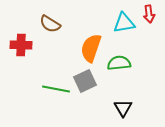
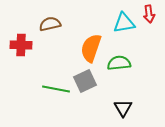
brown semicircle: rotated 135 degrees clockwise
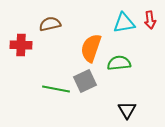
red arrow: moved 1 px right, 6 px down
black triangle: moved 4 px right, 2 px down
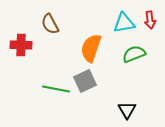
brown semicircle: rotated 105 degrees counterclockwise
green semicircle: moved 15 px right, 9 px up; rotated 15 degrees counterclockwise
